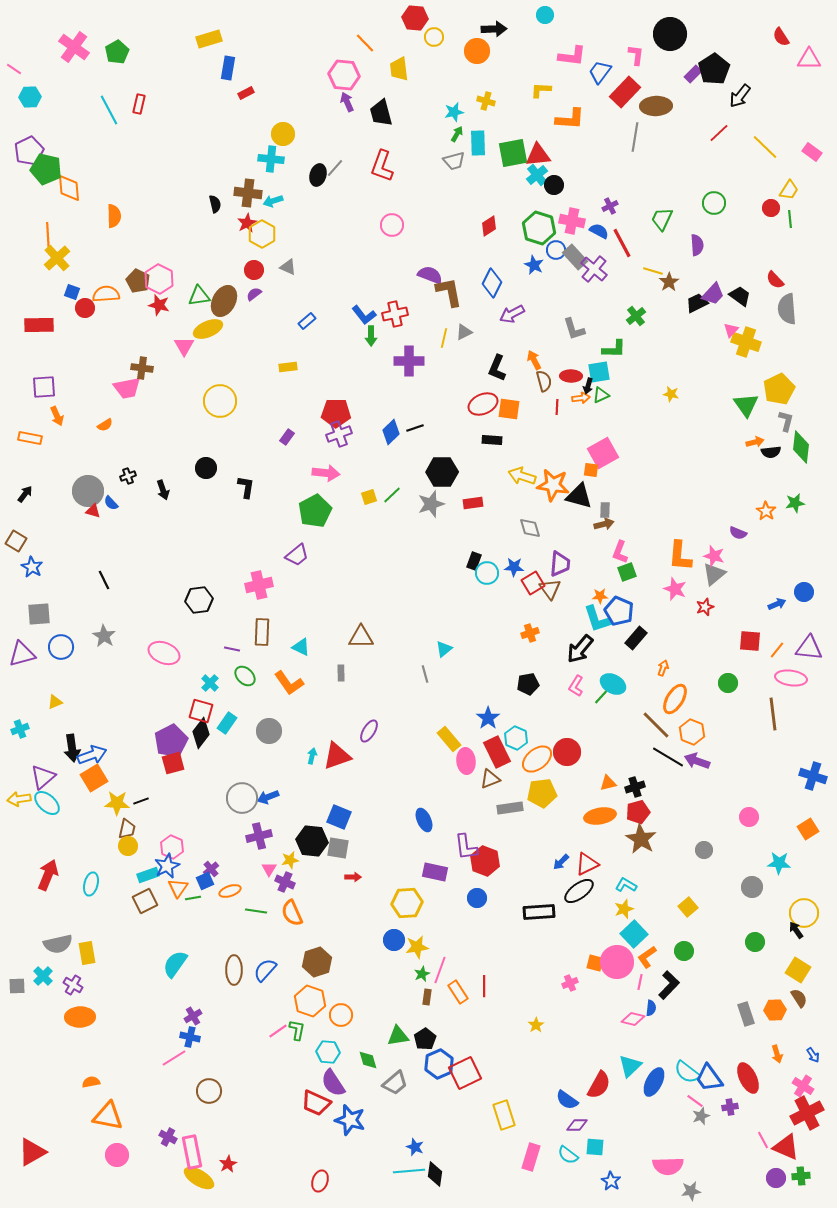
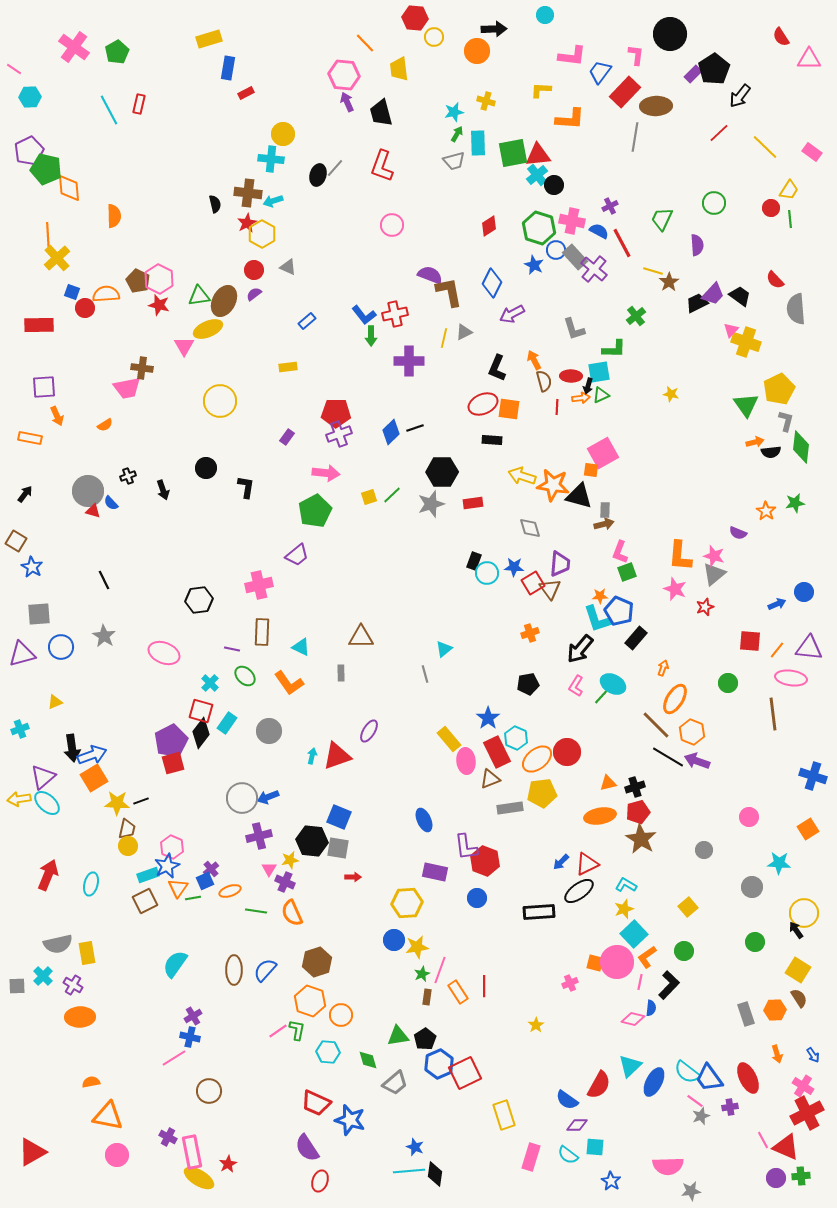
gray semicircle at (787, 309): moved 9 px right
purple semicircle at (333, 1083): moved 26 px left, 65 px down
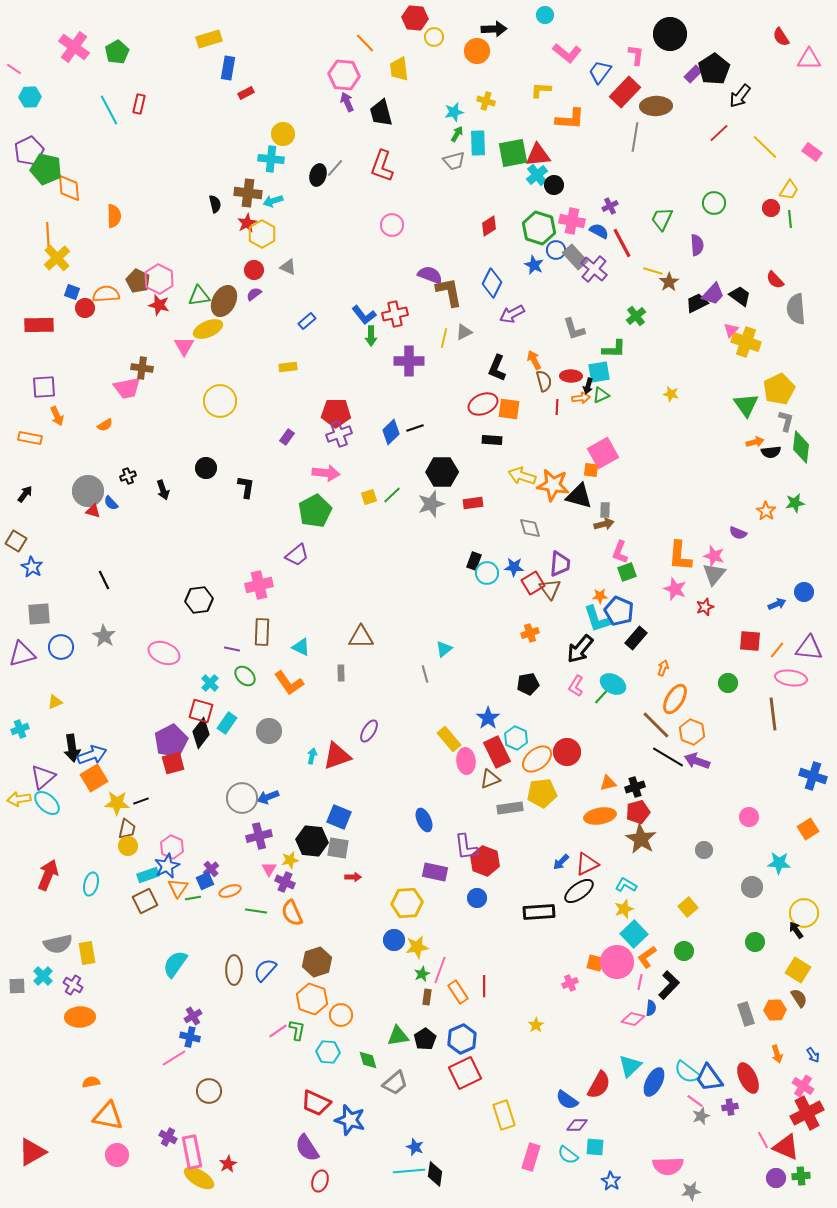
pink L-shape at (572, 56): moved 5 px left, 3 px up; rotated 32 degrees clockwise
gray triangle at (714, 574): rotated 10 degrees counterclockwise
orange hexagon at (310, 1001): moved 2 px right, 2 px up
blue hexagon at (439, 1064): moved 23 px right, 25 px up
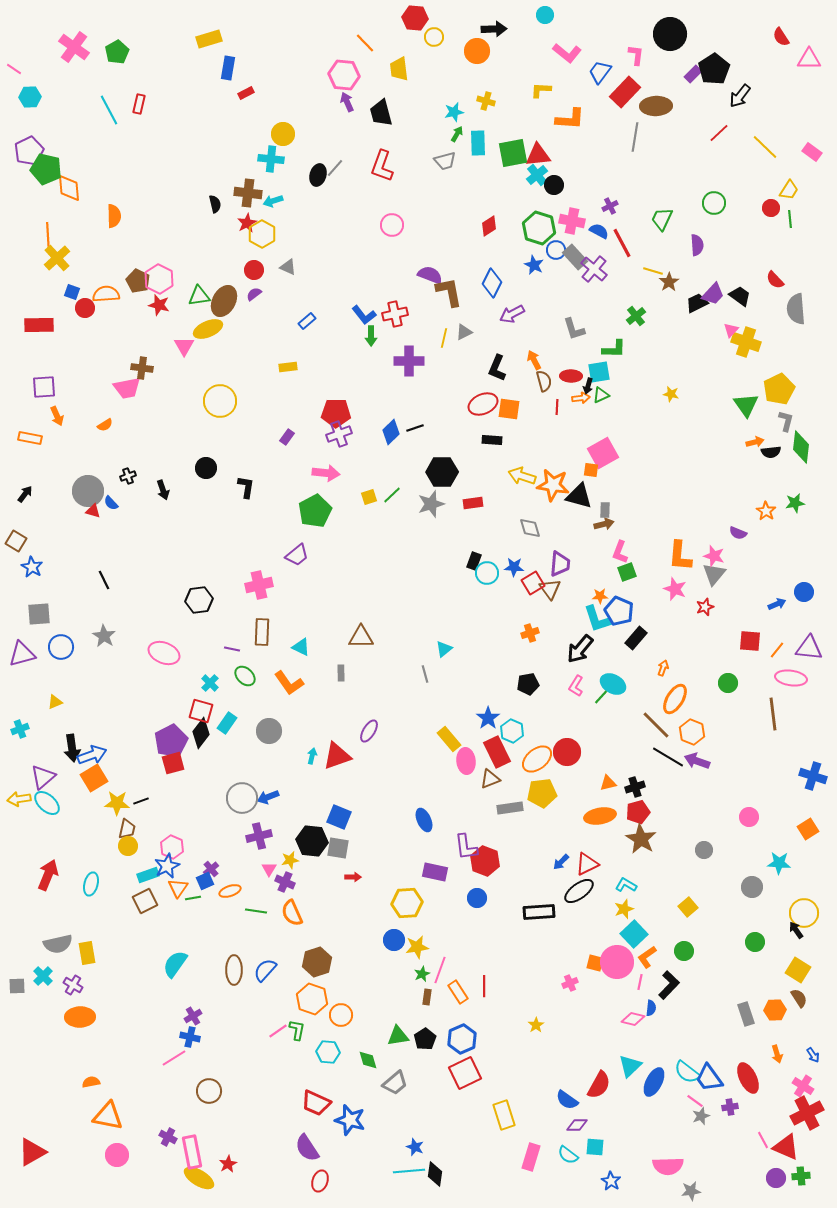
gray trapezoid at (454, 161): moved 9 px left
cyan hexagon at (516, 738): moved 4 px left, 7 px up
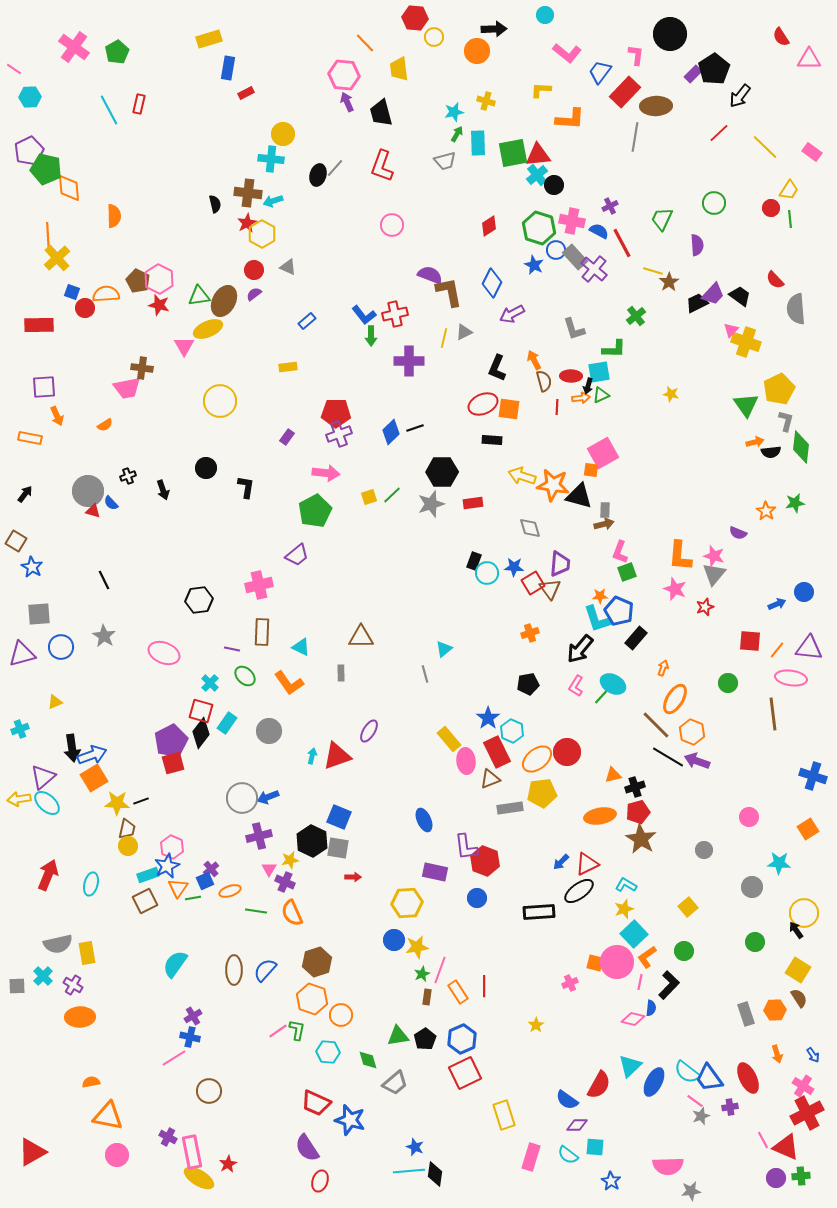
orange triangle at (608, 783): moved 5 px right, 8 px up
black hexagon at (312, 841): rotated 20 degrees clockwise
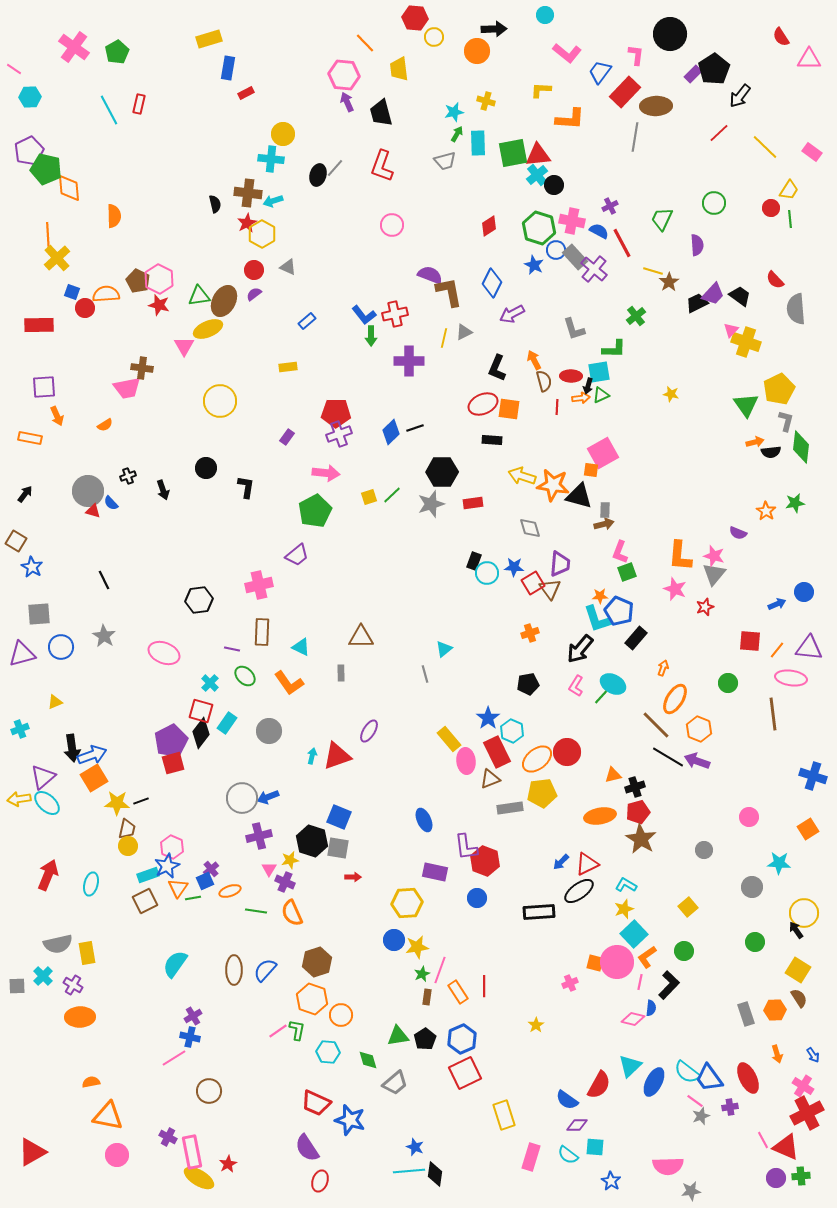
orange hexagon at (692, 732): moved 7 px right, 3 px up
black hexagon at (312, 841): rotated 8 degrees counterclockwise
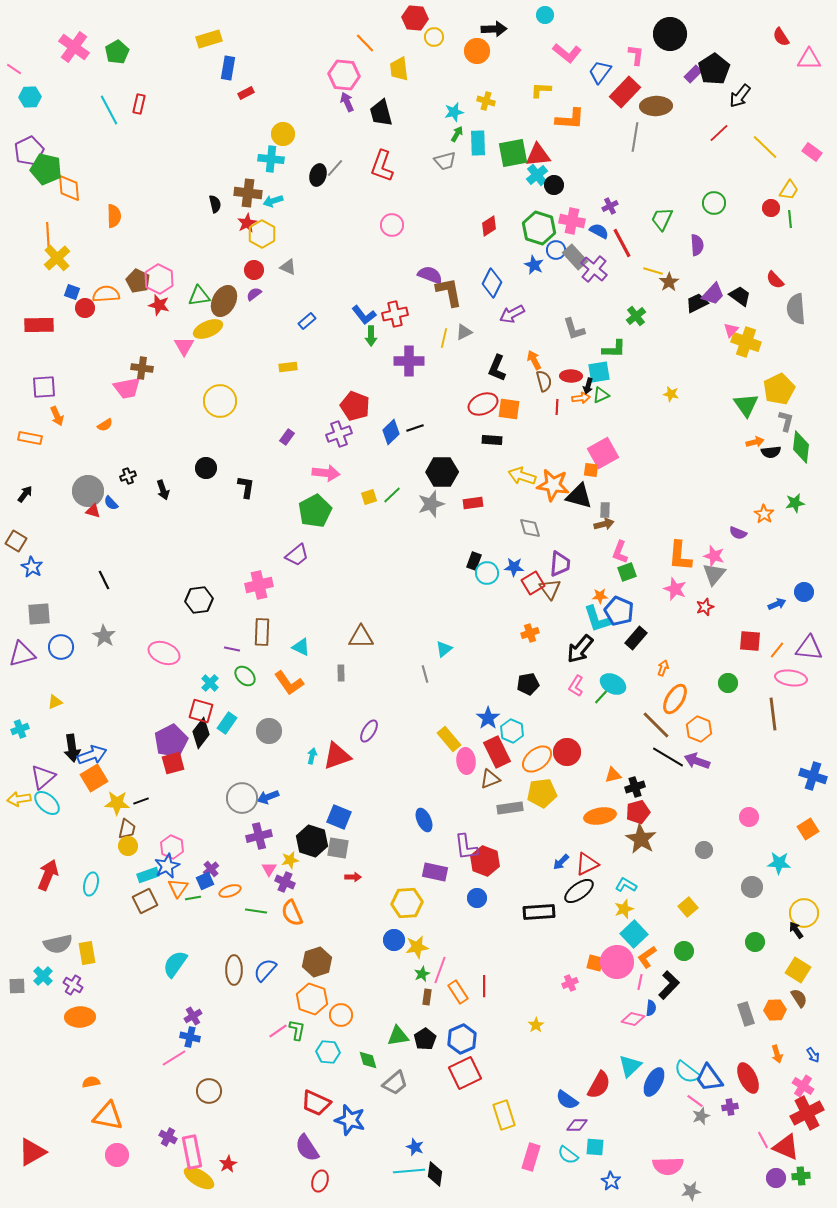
red pentagon at (336, 413): moved 19 px right, 7 px up; rotated 20 degrees clockwise
orange star at (766, 511): moved 2 px left, 3 px down
